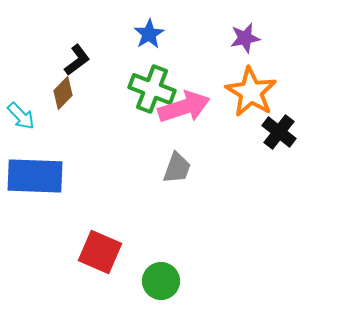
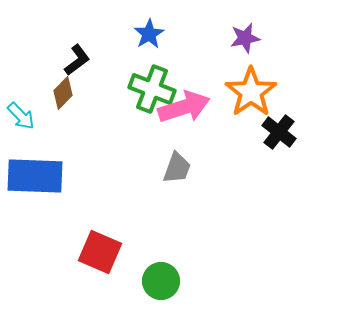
orange star: rotated 6 degrees clockwise
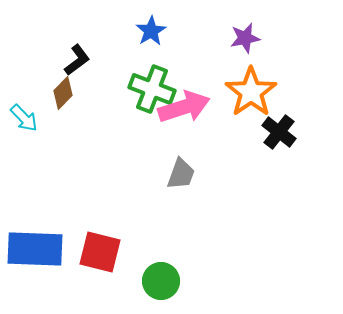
blue star: moved 2 px right, 3 px up
cyan arrow: moved 3 px right, 2 px down
gray trapezoid: moved 4 px right, 6 px down
blue rectangle: moved 73 px down
red square: rotated 9 degrees counterclockwise
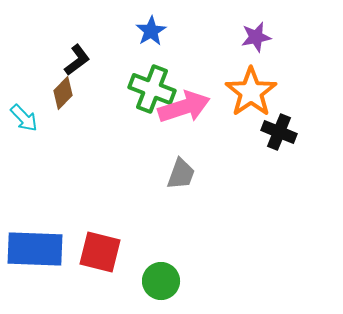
purple star: moved 11 px right, 1 px up
black cross: rotated 16 degrees counterclockwise
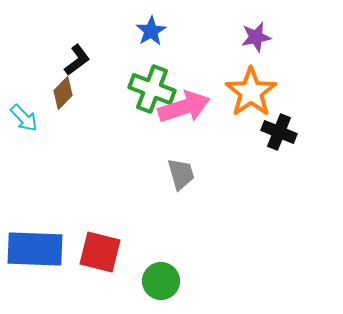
gray trapezoid: rotated 36 degrees counterclockwise
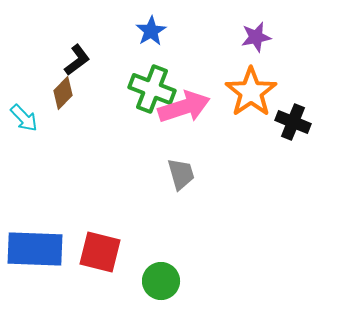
black cross: moved 14 px right, 10 px up
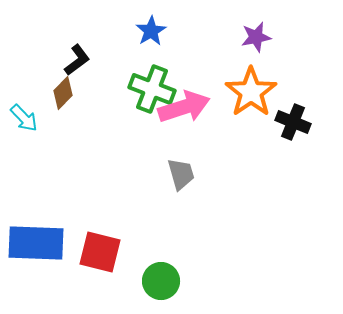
blue rectangle: moved 1 px right, 6 px up
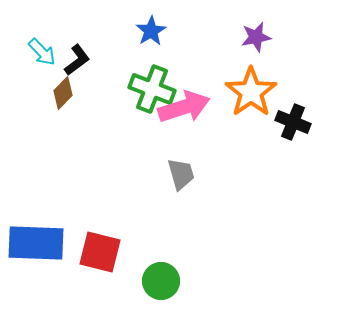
cyan arrow: moved 18 px right, 66 px up
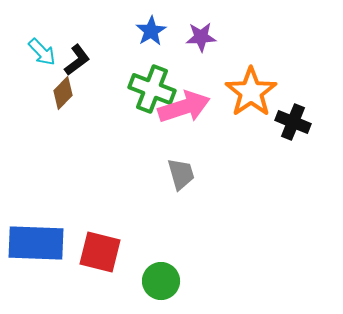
purple star: moved 55 px left; rotated 8 degrees clockwise
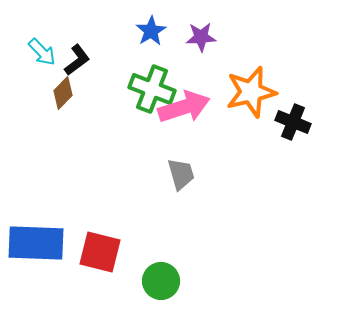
orange star: rotated 21 degrees clockwise
